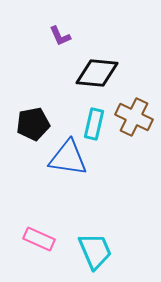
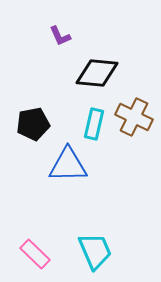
blue triangle: moved 7 px down; rotated 9 degrees counterclockwise
pink rectangle: moved 4 px left, 15 px down; rotated 20 degrees clockwise
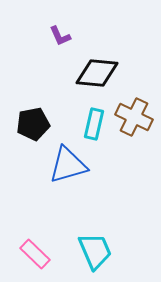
blue triangle: rotated 15 degrees counterclockwise
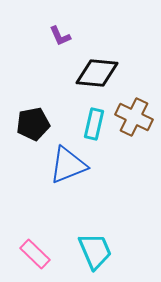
blue triangle: rotated 6 degrees counterclockwise
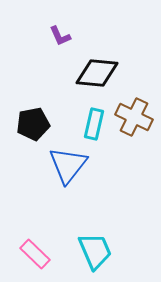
blue triangle: rotated 30 degrees counterclockwise
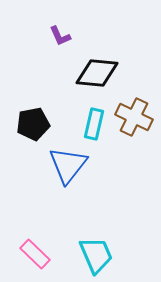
cyan trapezoid: moved 1 px right, 4 px down
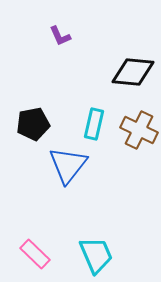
black diamond: moved 36 px right, 1 px up
brown cross: moved 5 px right, 13 px down
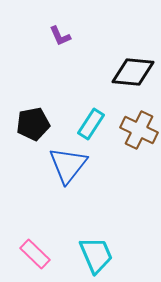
cyan rectangle: moved 3 px left; rotated 20 degrees clockwise
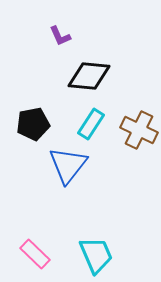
black diamond: moved 44 px left, 4 px down
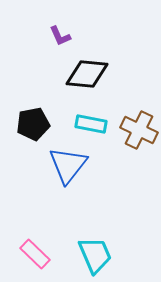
black diamond: moved 2 px left, 2 px up
cyan rectangle: rotated 68 degrees clockwise
cyan trapezoid: moved 1 px left
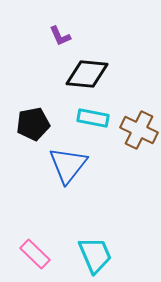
cyan rectangle: moved 2 px right, 6 px up
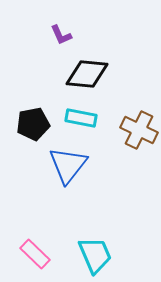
purple L-shape: moved 1 px right, 1 px up
cyan rectangle: moved 12 px left
